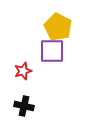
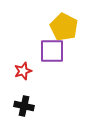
yellow pentagon: moved 6 px right
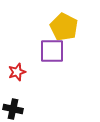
red star: moved 6 px left, 1 px down
black cross: moved 11 px left, 3 px down
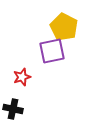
purple square: rotated 12 degrees counterclockwise
red star: moved 5 px right, 5 px down
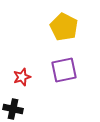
purple square: moved 12 px right, 19 px down
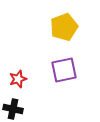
yellow pentagon: rotated 24 degrees clockwise
red star: moved 4 px left, 2 px down
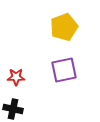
red star: moved 2 px left, 2 px up; rotated 18 degrees clockwise
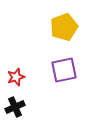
red star: rotated 18 degrees counterclockwise
black cross: moved 2 px right, 2 px up; rotated 36 degrees counterclockwise
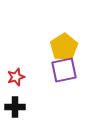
yellow pentagon: moved 20 px down; rotated 12 degrees counterclockwise
black cross: rotated 24 degrees clockwise
